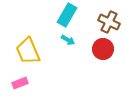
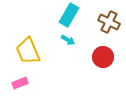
cyan rectangle: moved 2 px right
red circle: moved 8 px down
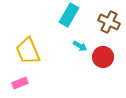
cyan arrow: moved 12 px right, 6 px down
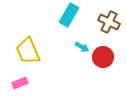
cyan arrow: moved 2 px right, 1 px down
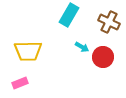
yellow trapezoid: rotated 68 degrees counterclockwise
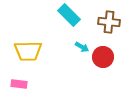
cyan rectangle: rotated 75 degrees counterclockwise
brown cross: rotated 20 degrees counterclockwise
pink rectangle: moved 1 px left, 1 px down; rotated 28 degrees clockwise
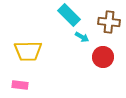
cyan arrow: moved 10 px up
pink rectangle: moved 1 px right, 1 px down
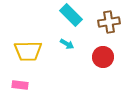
cyan rectangle: moved 2 px right
brown cross: rotated 15 degrees counterclockwise
cyan arrow: moved 15 px left, 7 px down
